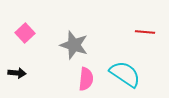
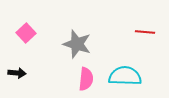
pink square: moved 1 px right
gray star: moved 3 px right, 1 px up
cyan semicircle: moved 2 px down; rotated 32 degrees counterclockwise
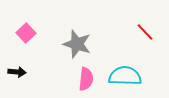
red line: rotated 42 degrees clockwise
black arrow: moved 1 px up
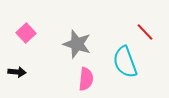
cyan semicircle: moved 14 px up; rotated 112 degrees counterclockwise
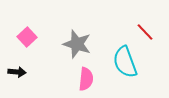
pink square: moved 1 px right, 4 px down
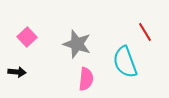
red line: rotated 12 degrees clockwise
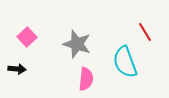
black arrow: moved 3 px up
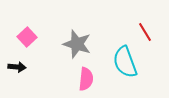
black arrow: moved 2 px up
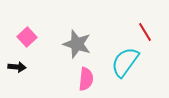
cyan semicircle: rotated 56 degrees clockwise
